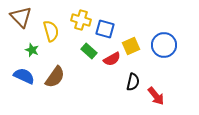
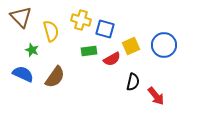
green rectangle: rotated 49 degrees counterclockwise
blue semicircle: moved 1 px left, 2 px up
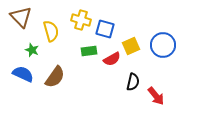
blue circle: moved 1 px left
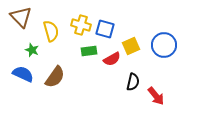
yellow cross: moved 5 px down
blue circle: moved 1 px right
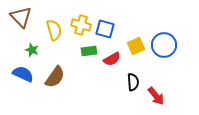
yellow semicircle: moved 3 px right, 1 px up
yellow square: moved 5 px right
black semicircle: rotated 18 degrees counterclockwise
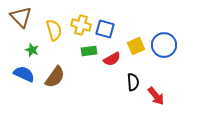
blue semicircle: moved 1 px right
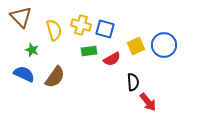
red arrow: moved 8 px left, 6 px down
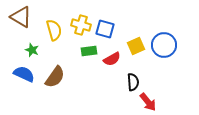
brown triangle: rotated 15 degrees counterclockwise
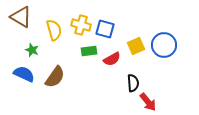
black semicircle: moved 1 px down
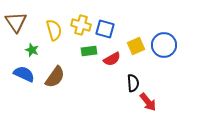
brown triangle: moved 5 px left, 5 px down; rotated 25 degrees clockwise
